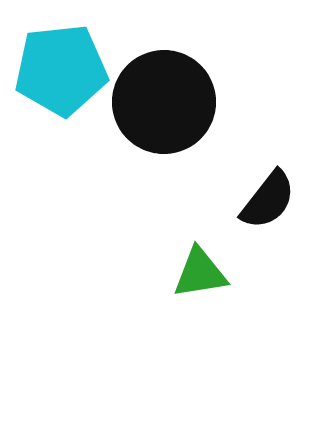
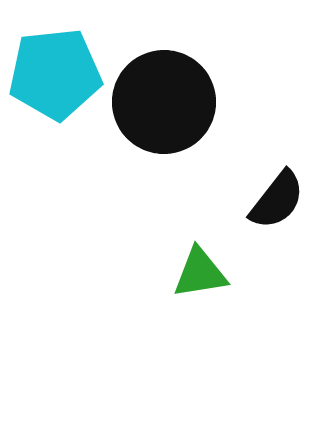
cyan pentagon: moved 6 px left, 4 px down
black semicircle: moved 9 px right
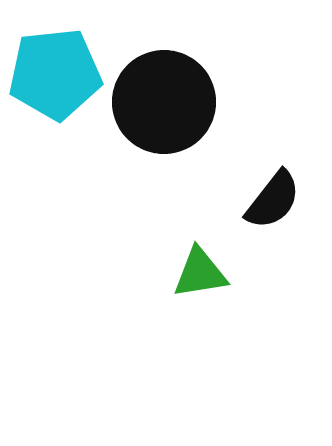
black semicircle: moved 4 px left
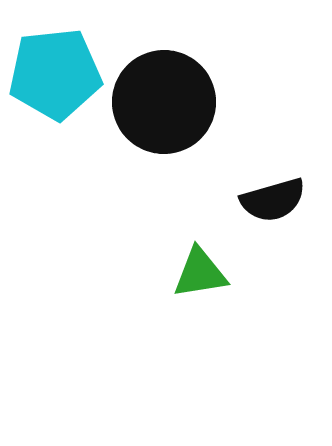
black semicircle: rotated 36 degrees clockwise
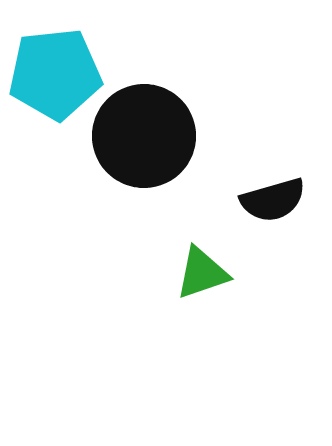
black circle: moved 20 px left, 34 px down
green triangle: moved 2 px right; rotated 10 degrees counterclockwise
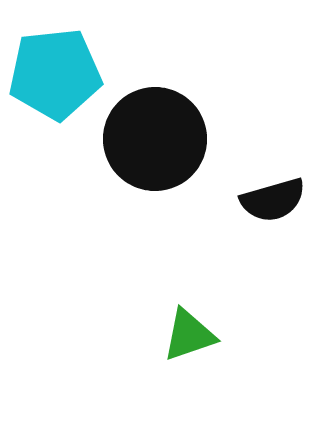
black circle: moved 11 px right, 3 px down
green triangle: moved 13 px left, 62 px down
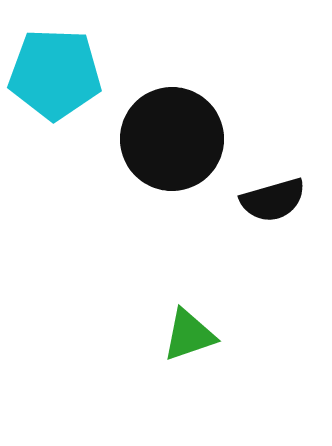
cyan pentagon: rotated 8 degrees clockwise
black circle: moved 17 px right
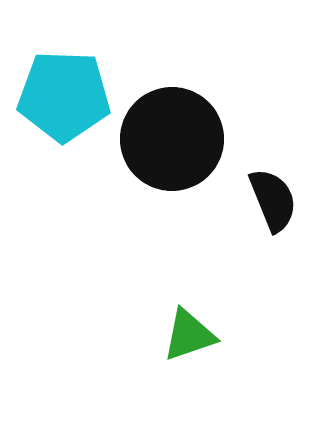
cyan pentagon: moved 9 px right, 22 px down
black semicircle: rotated 96 degrees counterclockwise
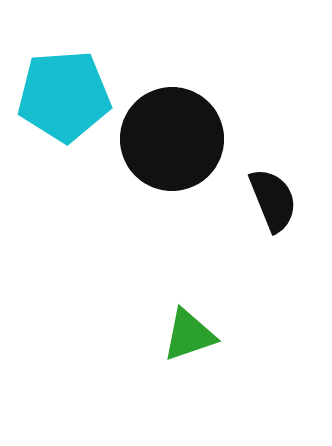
cyan pentagon: rotated 6 degrees counterclockwise
